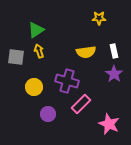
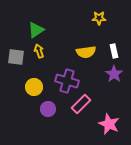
purple circle: moved 5 px up
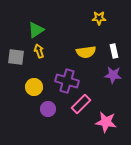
purple star: moved 1 px left, 1 px down; rotated 30 degrees counterclockwise
pink star: moved 3 px left, 2 px up; rotated 15 degrees counterclockwise
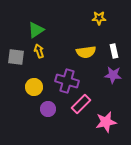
pink star: rotated 20 degrees counterclockwise
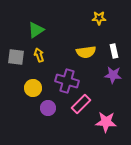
yellow arrow: moved 4 px down
yellow circle: moved 1 px left, 1 px down
purple circle: moved 1 px up
pink star: rotated 15 degrees clockwise
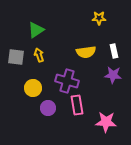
pink rectangle: moved 4 px left, 1 px down; rotated 54 degrees counterclockwise
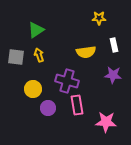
white rectangle: moved 6 px up
yellow circle: moved 1 px down
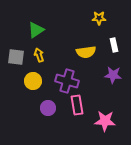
yellow circle: moved 8 px up
pink star: moved 1 px left, 1 px up
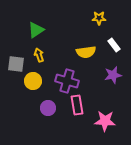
white rectangle: rotated 24 degrees counterclockwise
gray square: moved 7 px down
purple star: rotated 18 degrees counterclockwise
